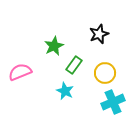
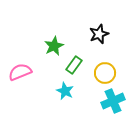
cyan cross: moved 1 px up
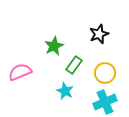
cyan cross: moved 8 px left, 1 px down
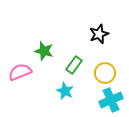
green star: moved 10 px left, 5 px down; rotated 30 degrees counterclockwise
cyan cross: moved 6 px right, 2 px up
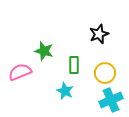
green rectangle: rotated 36 degrees counterclockwise
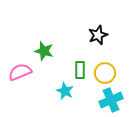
black star: moved 1 px left, 1 px down
green rectangle: moved 6 px right, 5 px down
